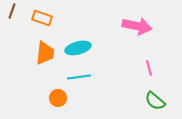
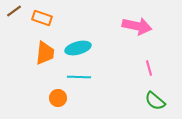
brown line: moved 2 px right; rotated 35 degrees clockwise
cyan line: rotated 10 degrees clockwise
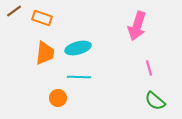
pink arrow: rotated 96 degrees clockwise
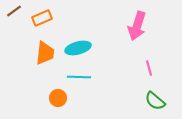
orange rectangle: rotated 42 degrees counterclockwise
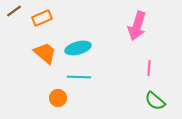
orange trapezoid: rotated 55 degrees counterclockwise
pink line: rotated 21 degrees clockwise
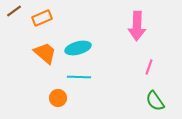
pink arrow: rotated 16 degrees counterclockwise
pink line: moved 1 px up; rotated 14 degrees clockwise
green semicircle: rotated 15 degrees clockwise
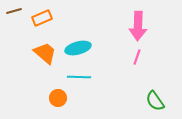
brown line: rotated 21 degrees clockwise
pink arrow: moved 1 px right
pink line: moved 12 px left, 10 px up
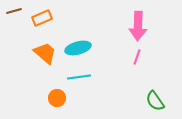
cyan line: rotated 10 degrees counterclockwise
orange circle: moved 1 px left
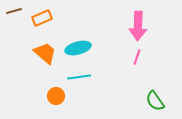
orange circle: moved 1 px left, 2 px up
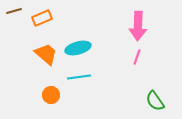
orange trapezoid: moved 1 px right, 1 px down
orange circle: moved 5 px left, 1 px up
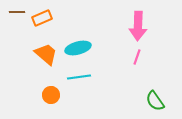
brown line: moved 3 px right, 1 px down; rotated 14 degrees clockwise
